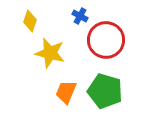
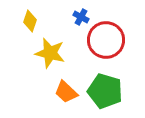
blue cross: moved 1 px right, 1 px down
orange trapezoid: rotated 70 degrees counterclockwise
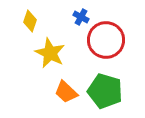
yellow star: rotated 12 degrees clockwise
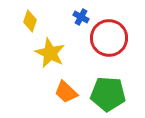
red circle: moved 3 px right, 2 px up
green pentagon: moved 3 px right, 3 px down; rotated 12 degrees counterclockwise
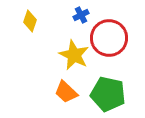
blue cross: moved 2 px up; rotated 35 degrees clockwise
yellow star: moved 24 px right, 2 px down
green pentagon: rotated 8 degrees clockwise
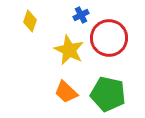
yellow star: moved 5 px left, 5 px up
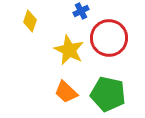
blue cross: moved 4 px up
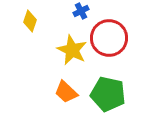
yellow star: moved 3 px right
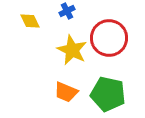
blue cross: moved 14 px left
yellow diamond: rotated 45 degrees counterclockwise
orange trapezoid: rotated 20 degrees counterclockwise
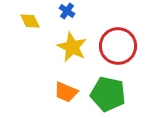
blue cross: rotated 28 degrees counterclockwise
red circle: moved 9 px right, 8 px down
yellow star: moved 3 px up
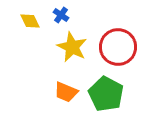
blue cross: moved 6 px left, 4 px down
red circle: moved 1 px down
green pentagon: moved 2 px left; rotated 16 degrees clockwise
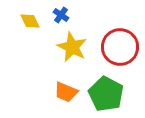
red circle: moved 2 px right
